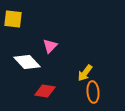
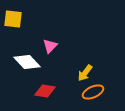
orange ellipse: rotated 70 degrees clockwise
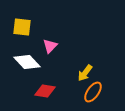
yellow square: moved 9 px right, 8 px down
orange ellipse: rotated 30 degrees counterclockwise
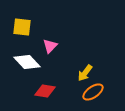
orange ellipse: rotated 20 degrees clockwise
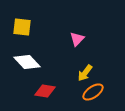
pink triangle: moved 27 px right, 7 px up
